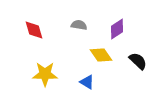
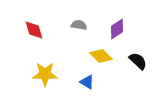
yellow diamond: moved 1 px down; rotated 10 degrees counterclockwise
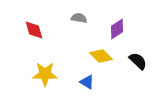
gray semicircle: moved 7 px up
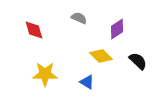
gray semicircle: rotated 14 degrees clockwise
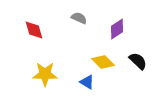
yellow diamond: moved 2 px right, 6 px down
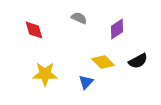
black semicircle: rotated 108 degrees clockwise
blue triangle: moved 1 px left; rotated 42 degrees clockwise
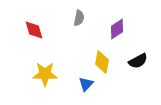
gray semicircle: rotated 77 degrees clockwise
yellow diamond: moved 1 px left; rotated 55 degrees clockwise
blue triangle: moved 2 px down
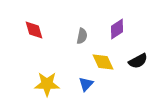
gray semicircle: moved 3 px right, 18 px down
yellow diamond: moved 1 px right; rotated 35 degrees counterclockwise
yellow star: moved 2 px right, 10 px down
